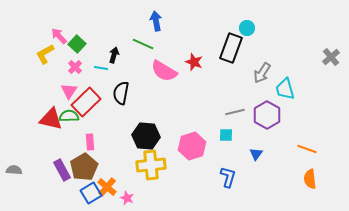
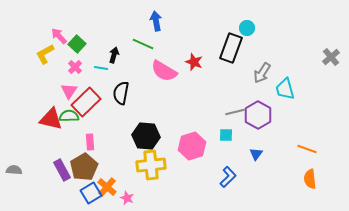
purple hexagon: moved 9 px left
blue L-shape: rotated 30 degrees clockwise
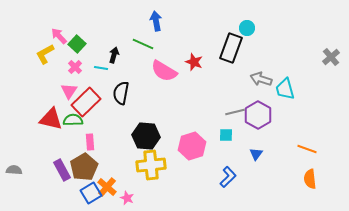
gray arrow: moved 1 px left, 6 px down; rotated 75 degrees clockwise
green semicircle: moved 4 px right, 4 px down
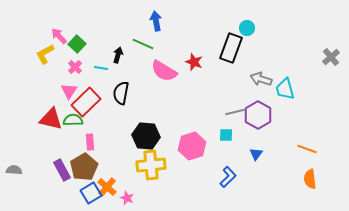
black arrow: moved 4 px right
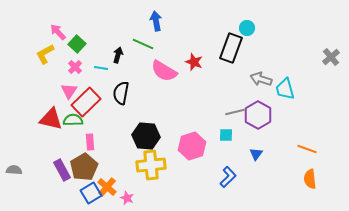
pink arrow: moved 1 px left, 4 px up
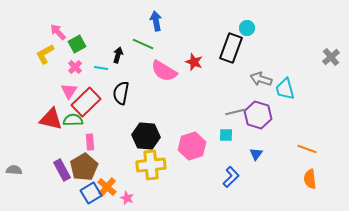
green square: rotated 18 degrees clockwise
purple hexagon: rotated 12 degrees counterclockwise
blue L-shape: moved 3 px right
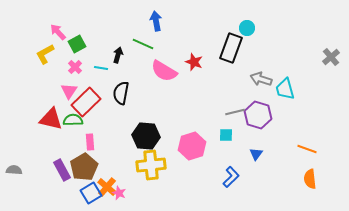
pink star: moved 8 px left, 5 px up
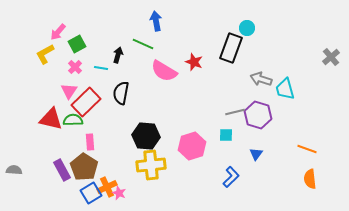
pink arrow: rotated 96 degrees counterclockwise
brown pentagon: rotated 8 degrees counterclockwise
orange cross: rotated 24 degrees clockwise
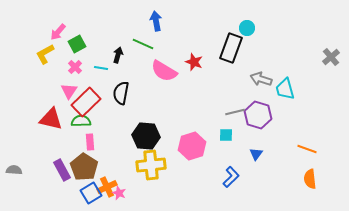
green semicircle: moved 8 px right, 1 px down
